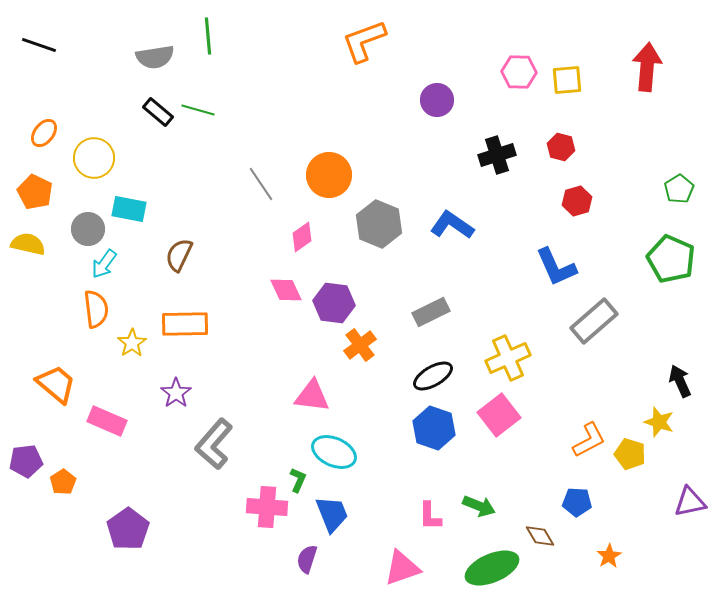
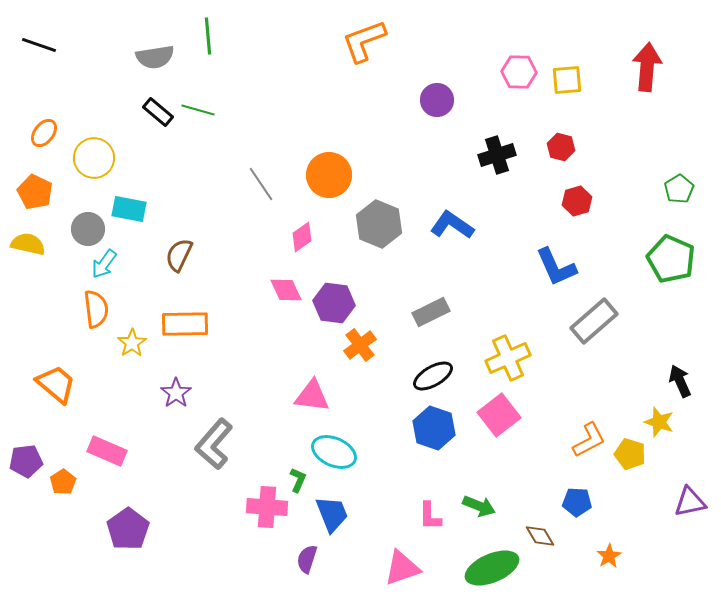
pink rectangle at (107, 421): moved 30 px down
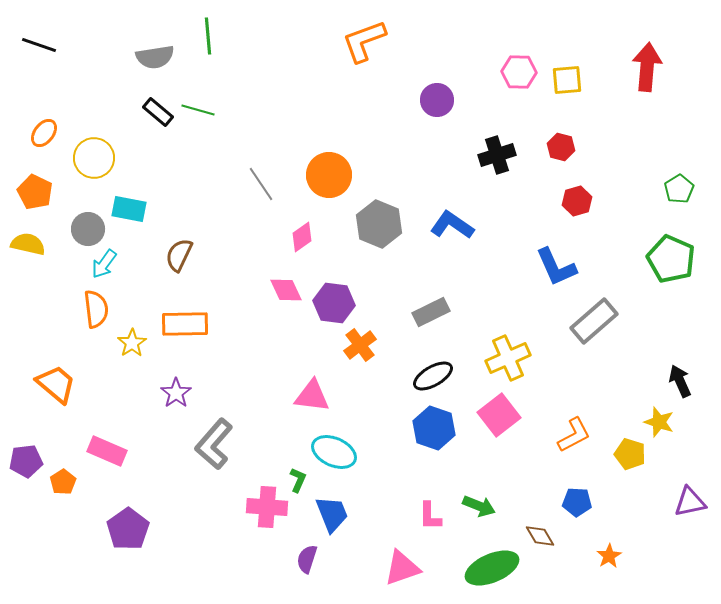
orange L-shape at (589, 440): moved 15 px left, 5 px up
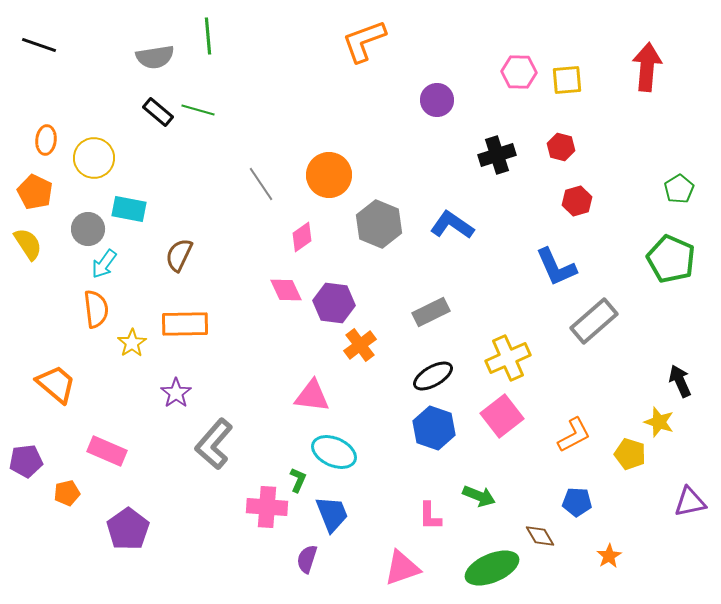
orange ellipse at (44, 133): moved 2 px right, 7 px down; rotated 32 degrees counterclockwise
yellow semicircle at (28, 244): rotated 44 degrees clockwise
pink square at (499, 415): moved 3 px right, 1 px down
orange pentagon at (63, 482): moved 4 px right, 11 px down; rotated 20 degrees clockwise
green arrow at (479, 506): moved 10 px up
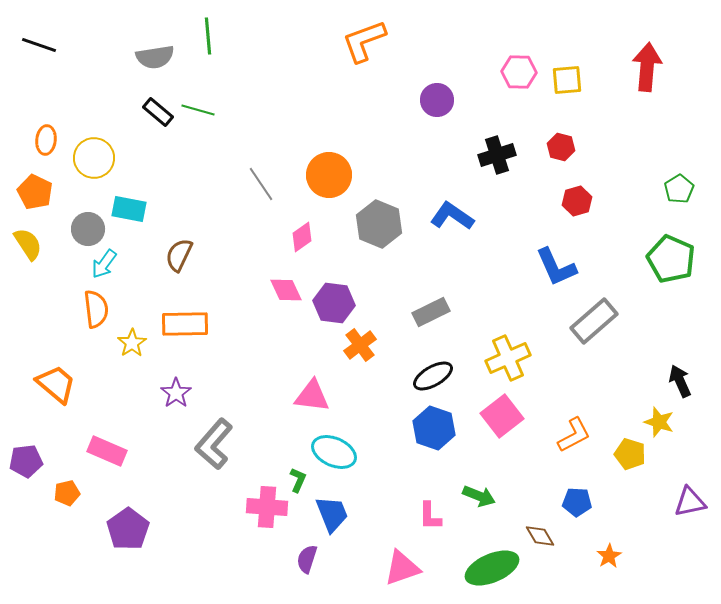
blue L-shape at (452, 225): moved 9 px up
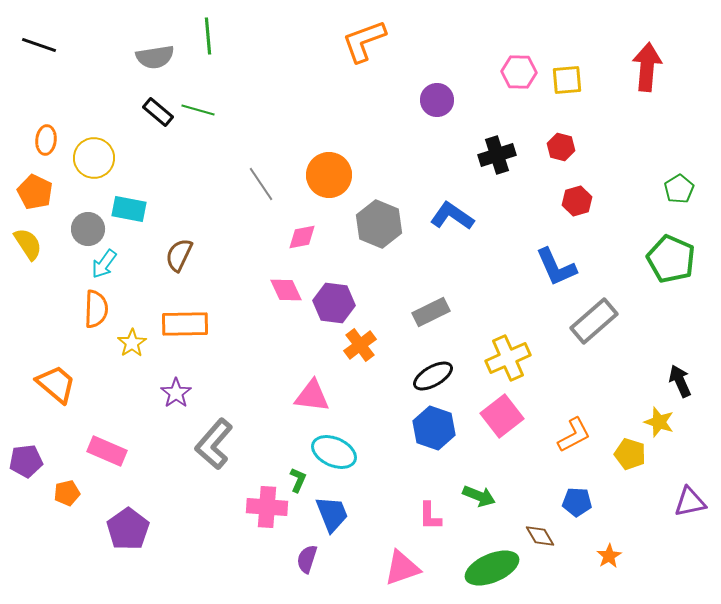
pink diamond at (302, 237): rotated 24 degrees clockwise
orange semicircle at (96, 309): rotated 9 degrees clockwise
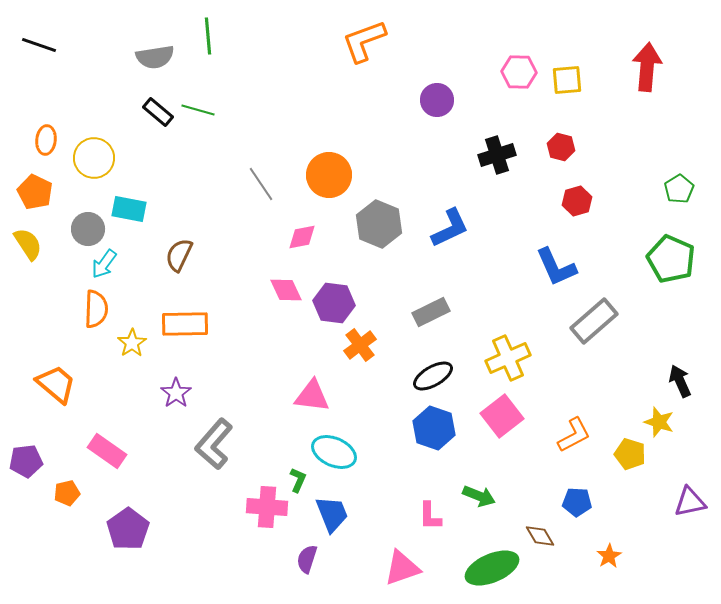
blue L-shape at (452, 216): moved 2 px left, 12 px down; rotated 120 degrees clockwise
pink rectangle at (107, 451): rotated 12 degrees clockwise
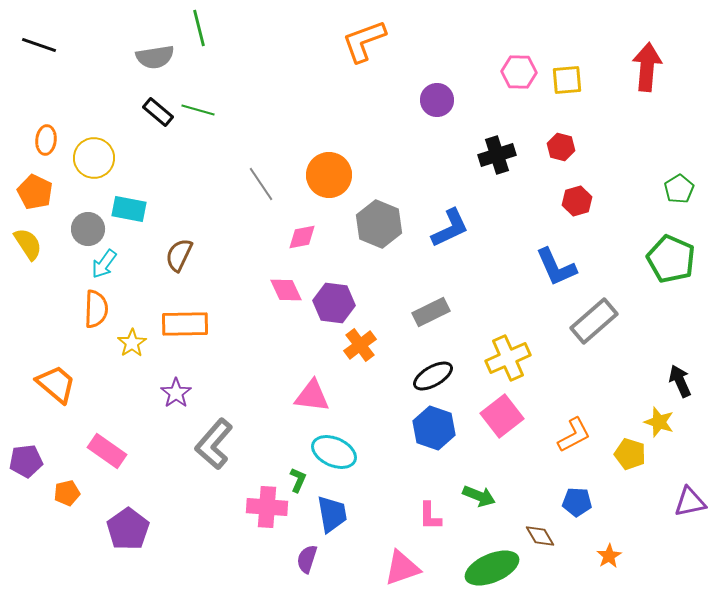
green line at (208, 36): moved 9 px left, 8 px up; rotated 9 degrees counterclockwise
blue trapezoid at (332, 514): rotated 12 degrees clockwise
